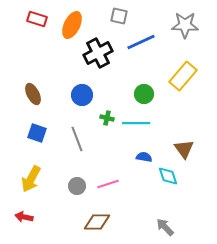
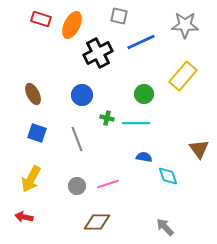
red rectangle: moved 4 px right
brown triangle: moved 15 px right
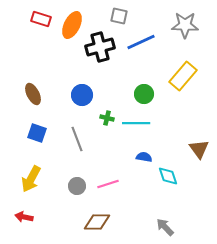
black cross: moved 2 px right, 6 px up; rotated 12 degrees clockwise
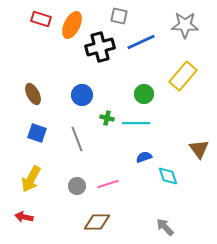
blue semicircle: rotated 28 degrees counterclockwise
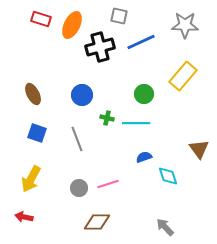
gray circle: moved 2 px right, 2 px down
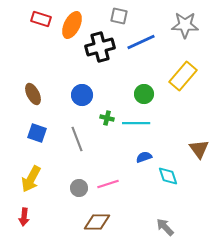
red arrow: rotated 96 degrees counterclockwise
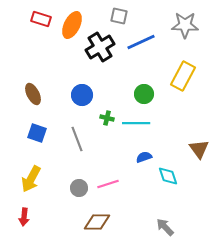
black cross: rotated 16 degrees counterclockwise
yellow rectangle: rotated 12 degrees counterclockwise
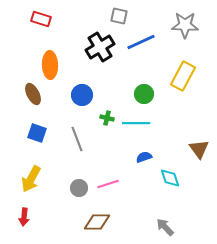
orange ellipse: moved 22 px left, 40 px down; rotated 28 degrees counterclockwise
cyan diamond: moved 2 px right, 2 px down
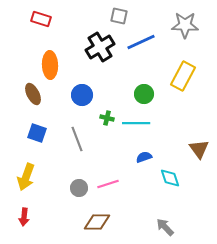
yellow arrow: moved 5 px left, 2 px up; rotated 8 degrees counterclockwise
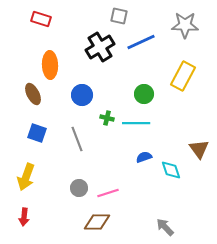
cyan diamond: moved 1 px right, 8 px up
pink line: moved 9 px down
